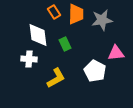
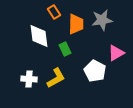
orange trapezoid: moved 10 px down
white diamond: moved 1 px right, 1 px down
green rectangle: moved 5 px down
pink triangle: rotated 24 degrees counterclockwise
white cross: moved 20 px down
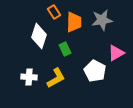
orange trapezoid: moved 2 px left, 2 px up
white diamond: rotated 25 degrees clockwise
white cross: moved 2 px up
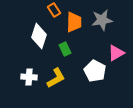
orange rectangle: moved 2 px up
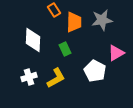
white diamond: moved 6 px left, 4 px down; rotated 15 degrees counterclockwise
white cross: rotated 21 degrees counterclockwise
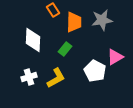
orange rectangle: moved 1 px left
green rectangle: rotated 64 degrees clockwise
pink triangle: moved 1 px left, 4 px down
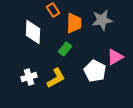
orange trapezoid: moved 1 px down
white diamond: moved 8 px up
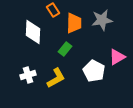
pink triangle: moved 2 px right
white pentagon: moved 1 px left
white cross: moved 1 px left, 2 px up
